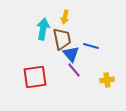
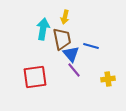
yellow cross: moved 1 px right, 1 px up
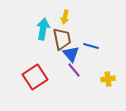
red square: rotated 25 degrees counterclockwise
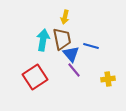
cyan arrow: moved 11 px down
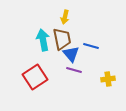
cyan arrow: rotated 20 degrees counterclockwise
purple line: rotated 35 degrees counterclockwise
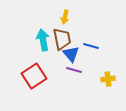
red square: moved 1 px left, 1 px up
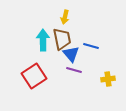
cyan arrow: rotated 10 degrees clockwise
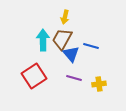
brown trapezoid: rotated 140 degrees counterclockwise
purple line: moved 8 px down
yellow cross: moved 9 px left, 5 px down
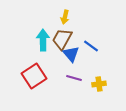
blue line: rotated 21 degrees clockwise
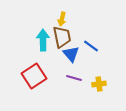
yellow arrow: moved 3 px left, 2 px down
brown trapezoid: moved 2 px up; rotated 140 degrees clockwise
